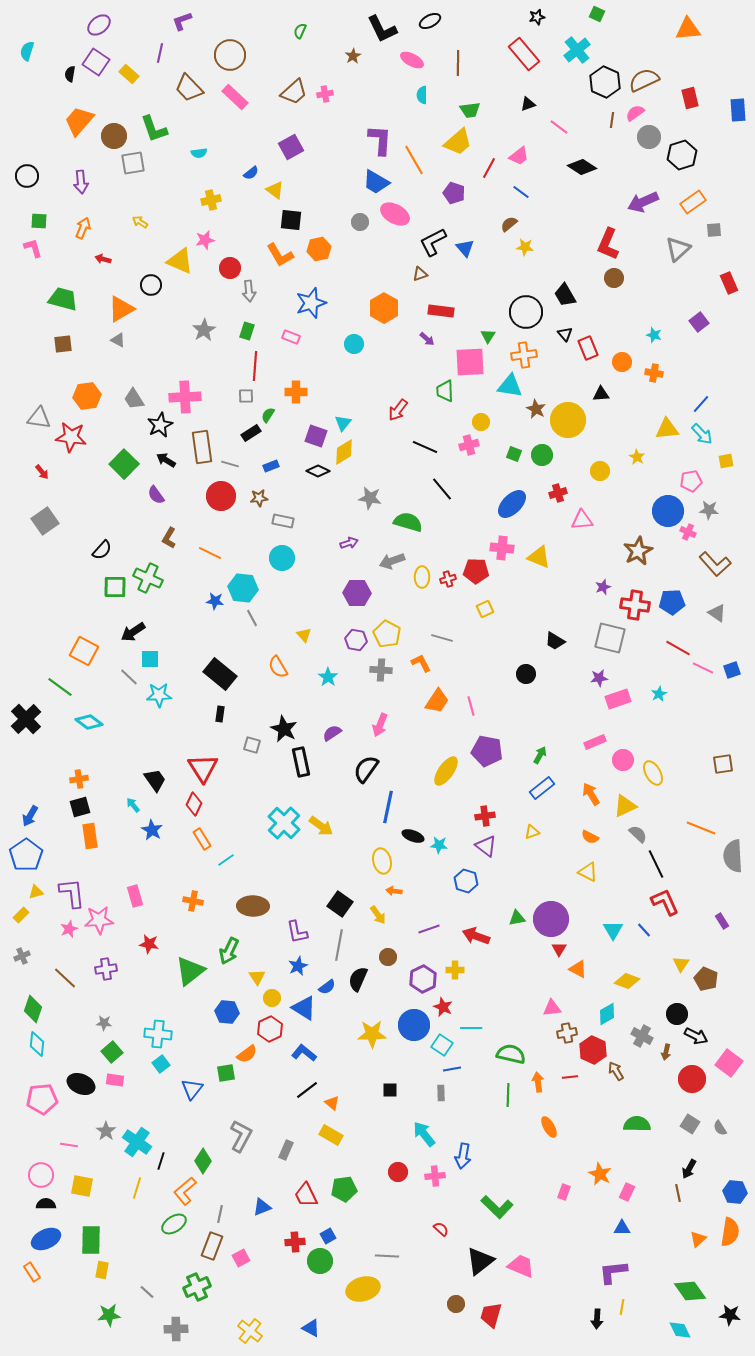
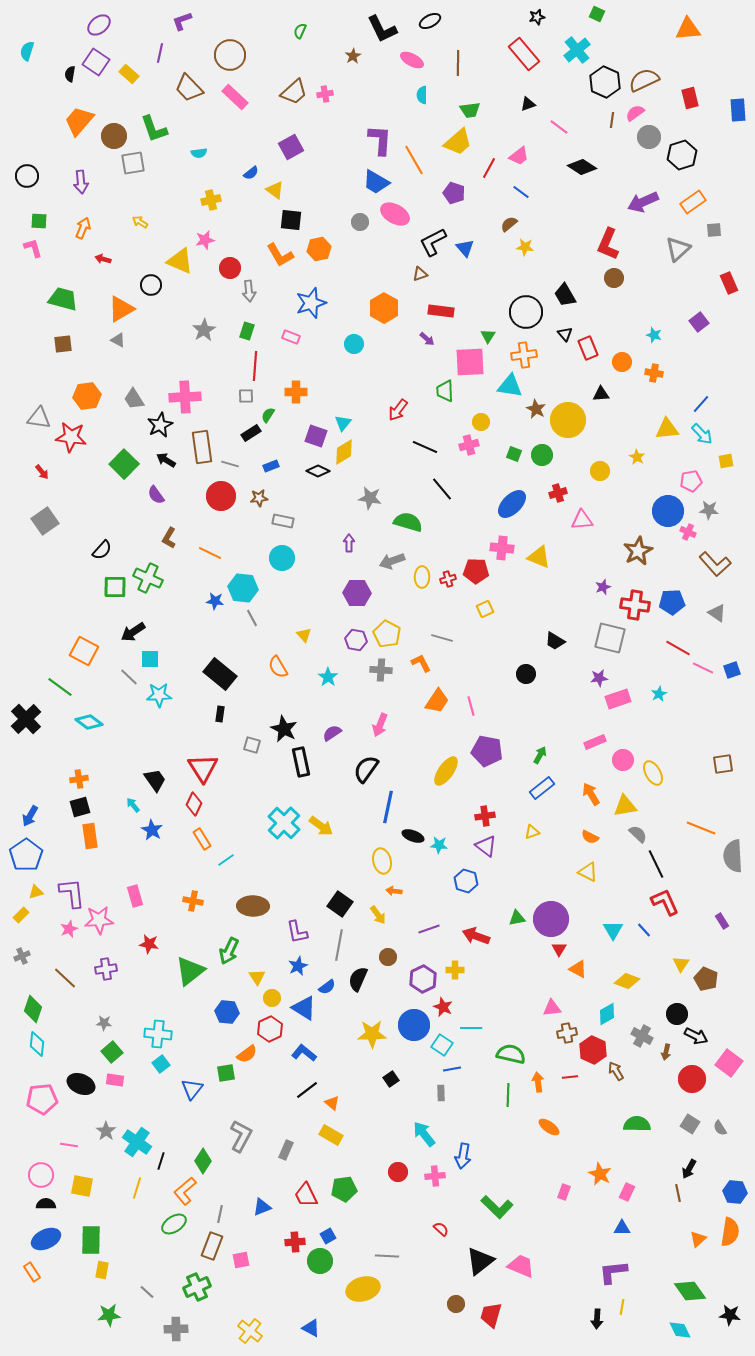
purple arrow at (349, 543): rotated 72 degrees counterclockwise
yellow triangle at (625, 806): rotated 15 degrees clockwise
black square at (390, 1090): moved 1 px right, 11 px up; rotated 35 degrees counterclockwise
orange ellipse at (549, 1127): rotated 25 degrees counterclockwise
pink square at (241, 1258): moved 2 px down; rotated 18 degrees clockwise
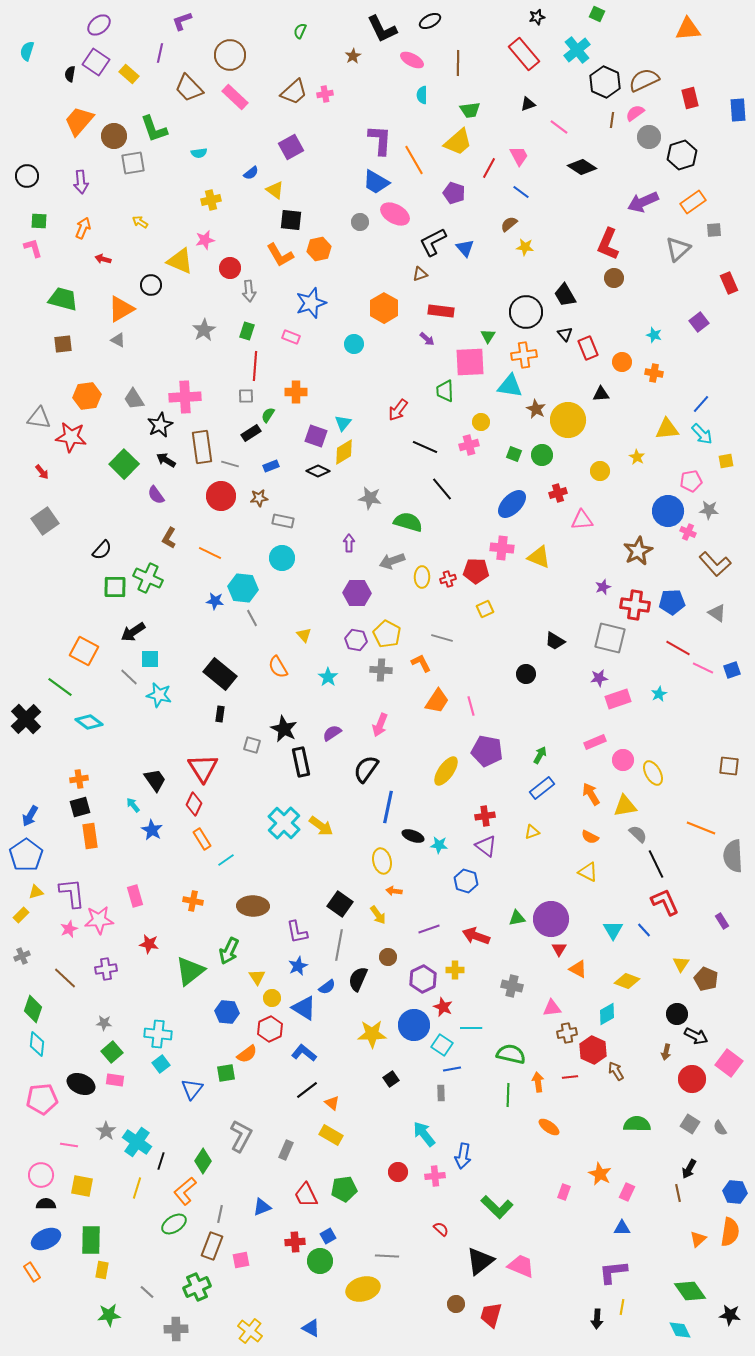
pink trapezoid at (519, 156): rotated 80 degrees counterclockwise
cyan star at (159, 695): rotated 15 degrees clockwise
brown square at (723, 764): moved 6 px right, 2 px down; rotated 15 degrees clockwise
gray cross at (642, 1036): moved 130 px left, 50 px up; rotated 15 degrees counterclockwise
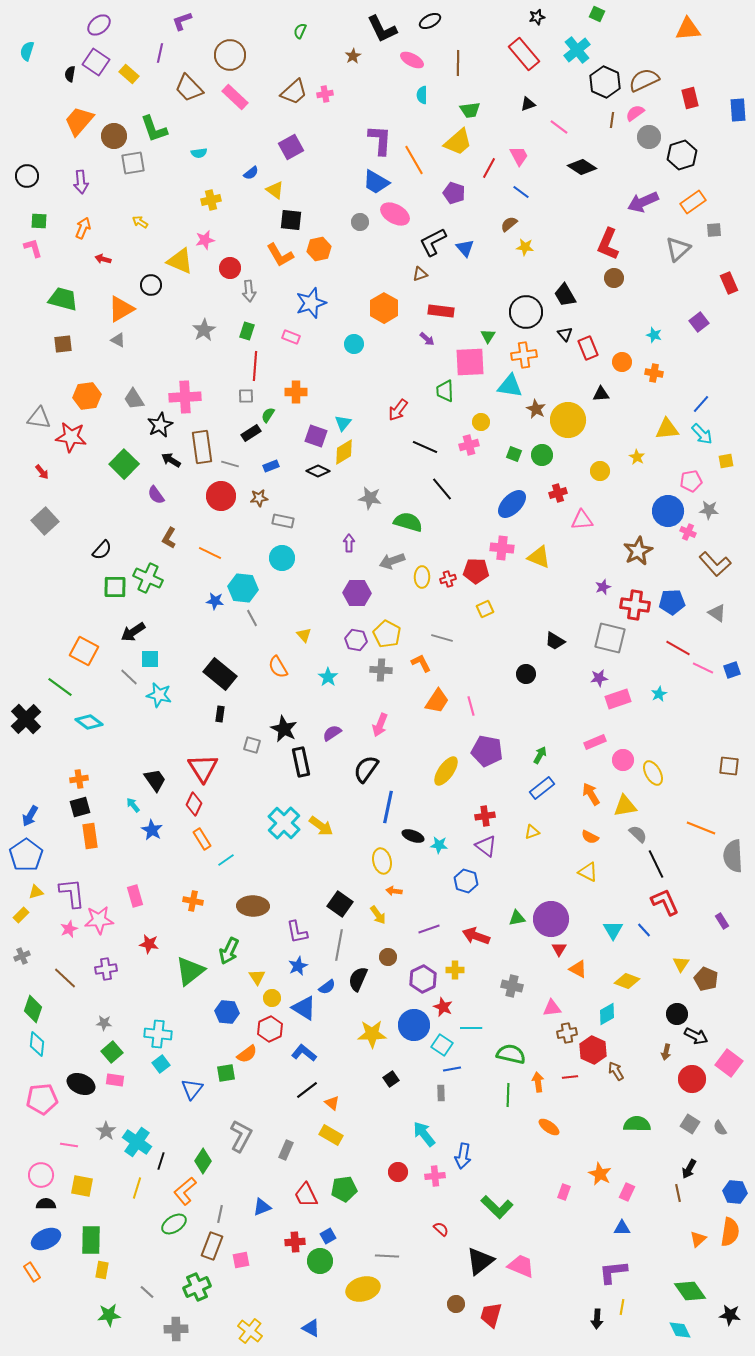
black arrow at (166, 460): moved 5 px right
gray square at (45, 521): rotated 8 degrees counterclockwise
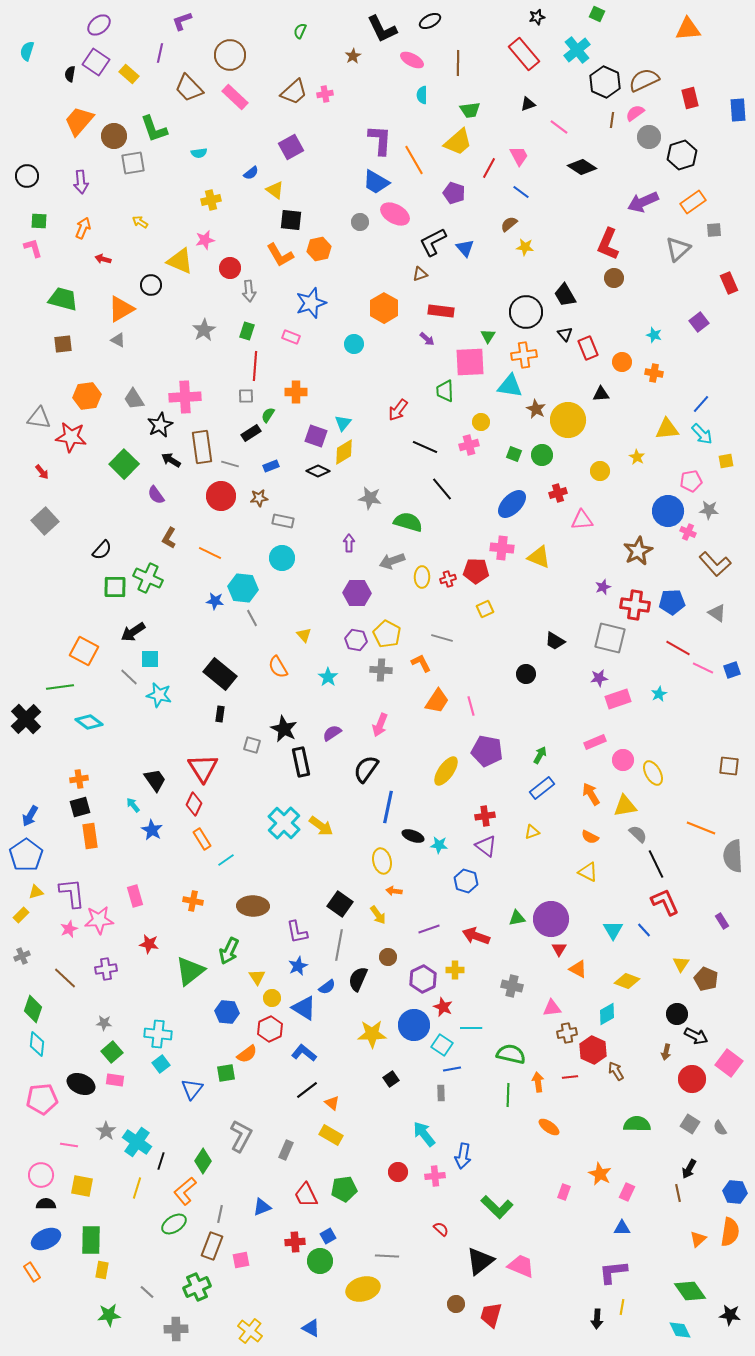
green line at (60, 687): rotated 44 degrees counterclockwise
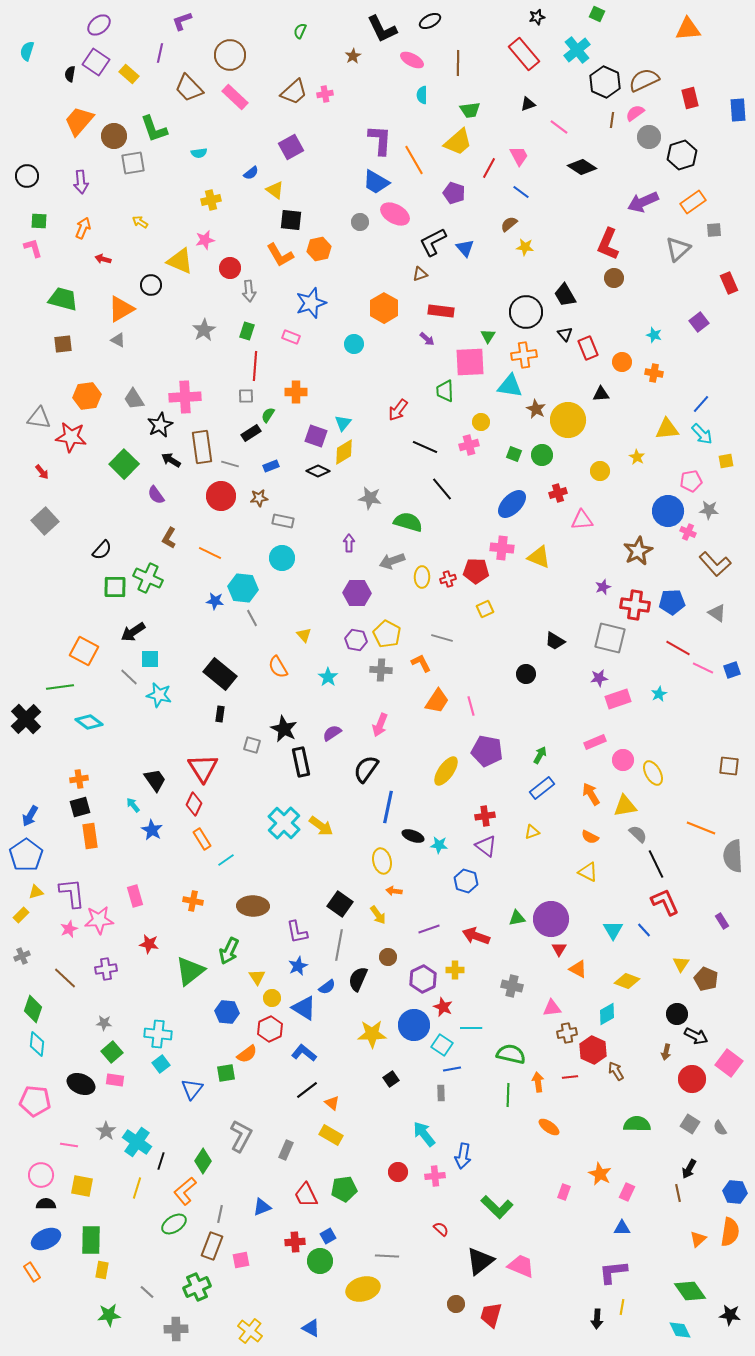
pink pentagon at (42, 1099): moved 7 px left, 2 px down; rotated 12 degrees clockwise
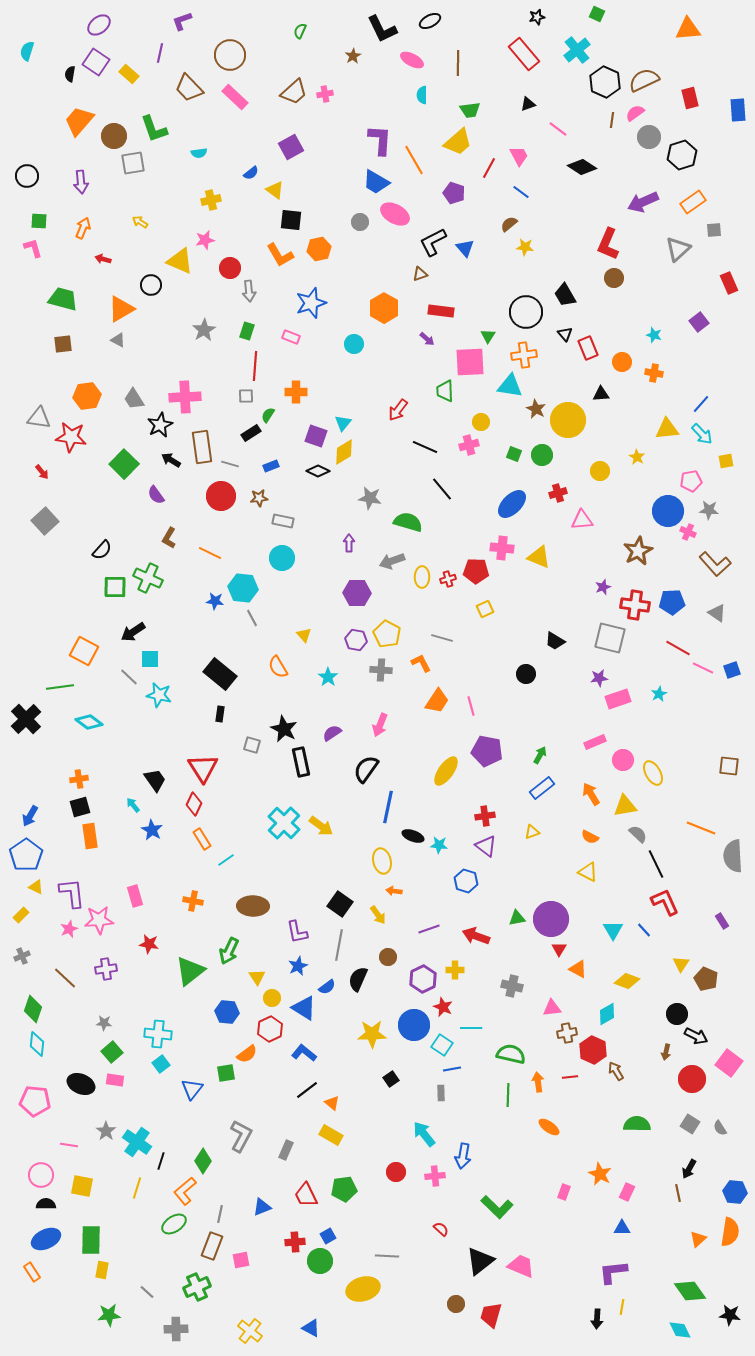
pink line at (559, 127): moved 1 px left, 2 px down
yellow triangle at (36, 892): moved 5 px up; rotated 42 degrees clockwise
red circle at (398, 1172): moved 2 px left
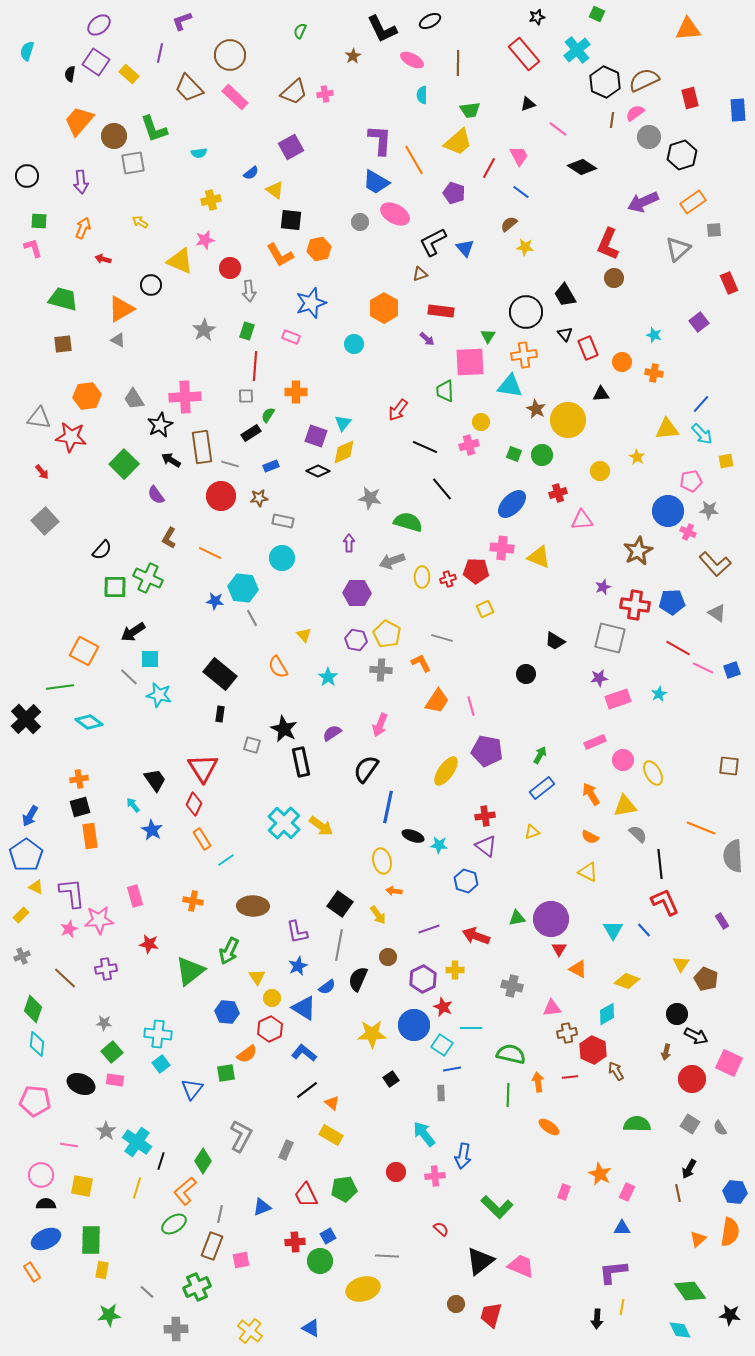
yellow diamond at (344, 452): rotated 8 degrees clockwise
black line at (656, 864): moved 4 px right; rotated 20 degrees clockwise
pink square at (729, 1063): rotated 12 degrees counterclockwise
